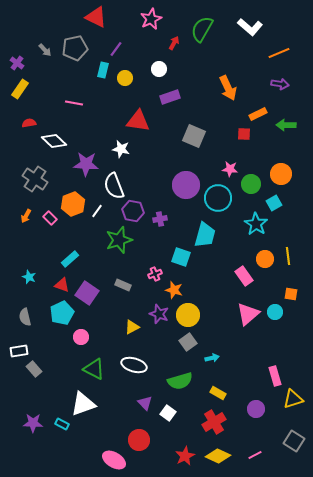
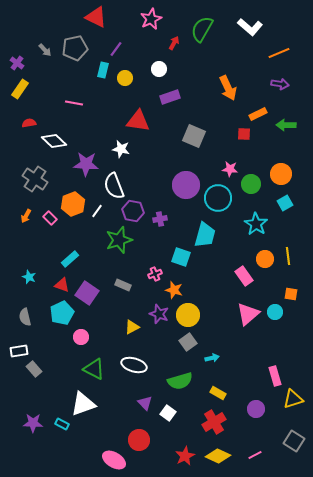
cyan square at (274, 203): moved 11 px right
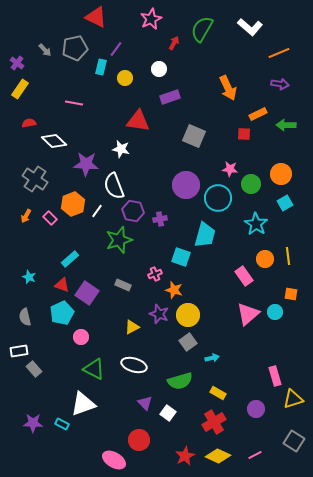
cyan rectangle at (103, 70): moved 2 px left, 3 px up
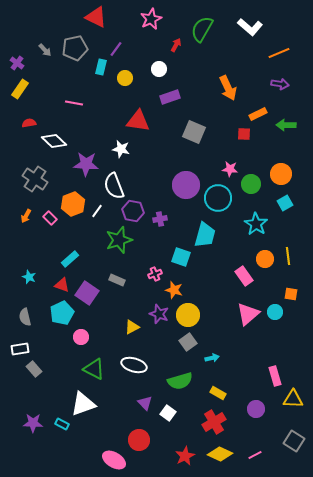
red arrow at (174, 43): moved 2 px right, 2 px down
gray square at (194, 136): moved 4 px up
gray rectangle at (123, 285): moved 6 px left, 5 px up
white rectangle at (19, 351): moved 1 px right, 2 px up
yellow triangle at (293, 399): rotated 20 degrees clockwise
yellow diamond at (218, 456): moved 2 px right, 2 px up
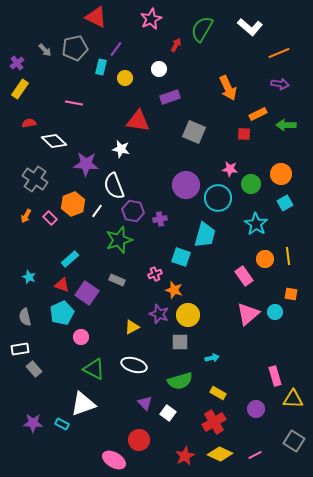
purple cross at (17, 63): rotated 16 degrees clockwise
gray square at (188, 342): moved 8 px left; rotated 36 degrees clockwise
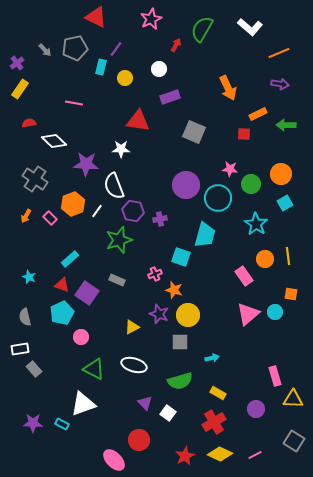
white star at (121, 149): rotated 12 degrees counterclockwise
pink ellipse at (114, 460): rotated 15 degrees clockwise
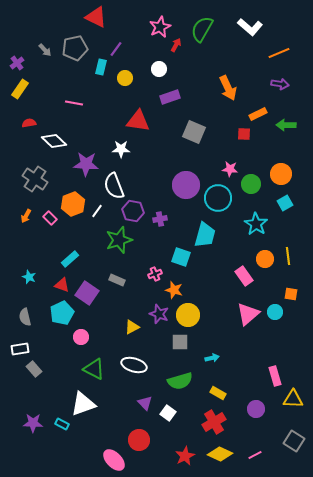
pink star at (151, 19): moved 9 px right, 8 px down
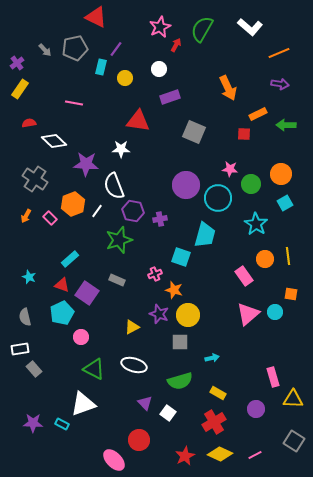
pink rectangle at (275, 376): moved 2 px left, 1 px down
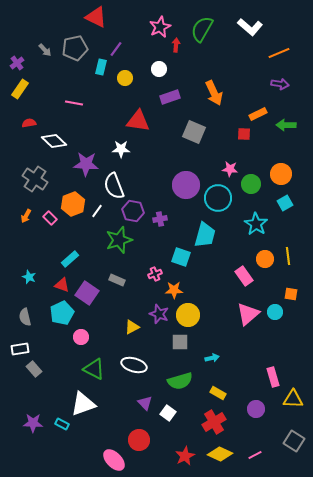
red arrow at (176, 45): rotated 24 degrees counterclockwise
orange arrow at (228, 88): moved 14 px left, 5 px down
orange star at (174, 290): rotated 18 degrees counterclockwise
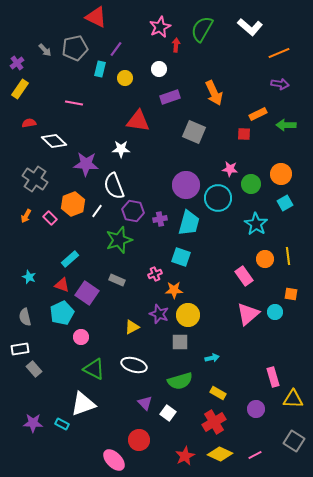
cyan rectangle at (101, 67): moved 1 px left, 2 px down
cyan trapezoid at (205, 235): moved 16 px left, 12 px up
